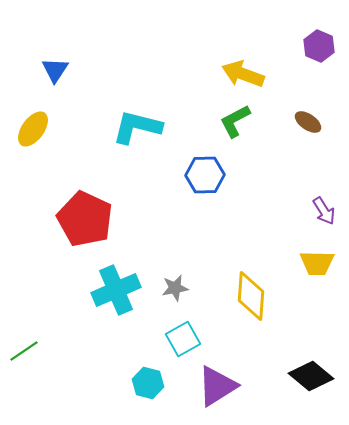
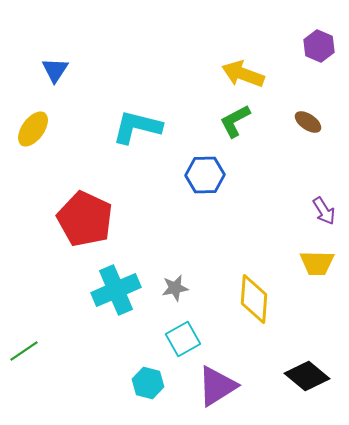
yellow diamond: moved 3 px right, 3 px down
black diamond: moved 4 px left
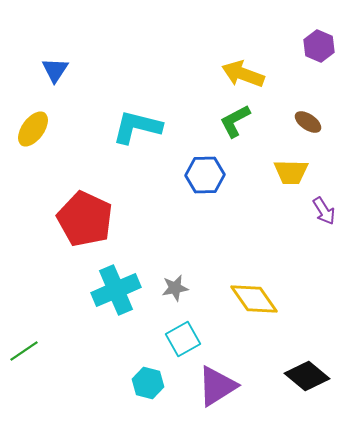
yellow trapezoid: moved 26 px left, 91 px up
yellow diamond: rotated 39 degrees counterclockwise
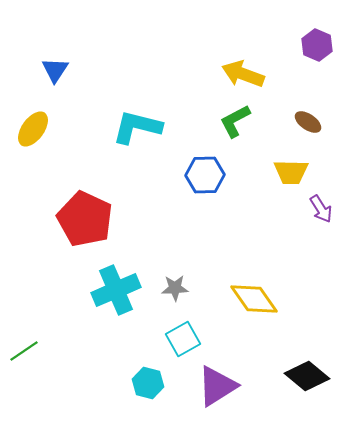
purple hexagon: moved 2 px left, 1 px up
purple arrow: moved 3 px left, 2 px up
gray star: rotated 8 degrees clockwise
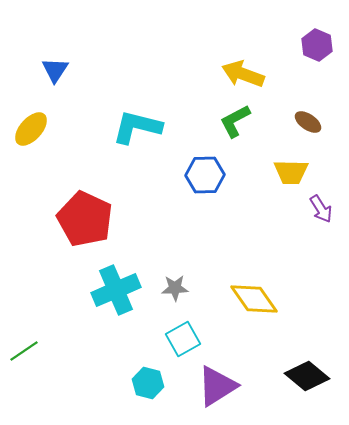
yellow ellipse: moved 2 px left; rotated 6 degrees clockwise
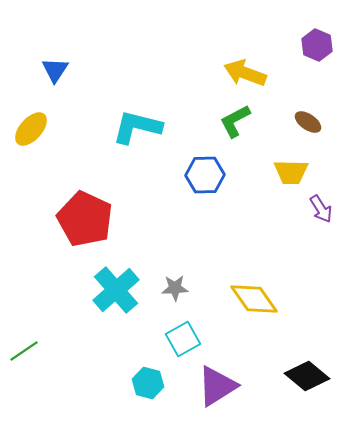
yellow arrow: moved 2 px right, 1 px up
cyan cross: rotated 18 degrees counterclockwise
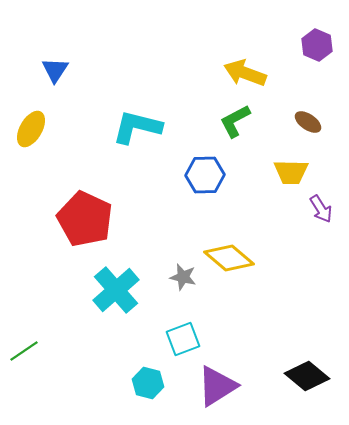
yellow ellipse: rotated 12 degrees counterclockwise
gray star: moved 8 px right, 11 px up; rotated 16 degrees clockwise
yellow diamond: moved 25 px left, 41 px up; rotated 15 degrees counterclockwise
cyan square: rotated 8 degrees clockwise
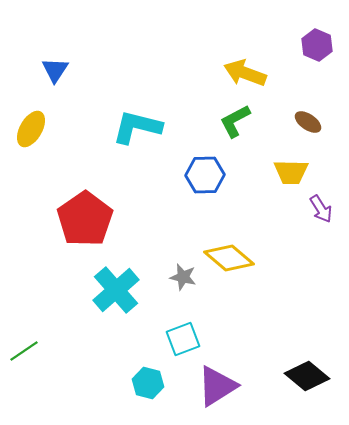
red pentagon: rotated 12 degrees clockwise
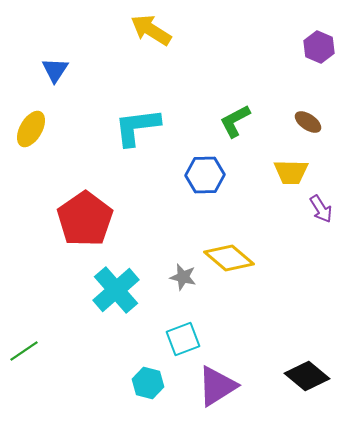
purple hexagon: moved 2 px right, 2 px down
yellow arrow: moved 94 px left, 43 px up; rotated 12 degrees clockwise
cyan L-shape: rotated 21 degrees counterclockwise
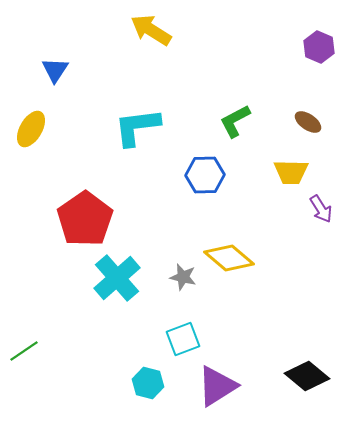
cyan cross: moved 1 px right, 12 px up
